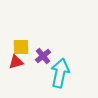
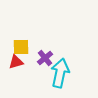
purple cross: moved 2 px right, 2 px down
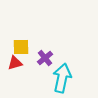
red triangle: moved 1 px left, 1 px down
cyan arrow: moved 2 px right, 5 px down
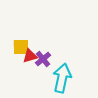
purple cross: moved 2 px left, 1 px down
red triangle: moved 15 px right, 7 px up
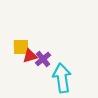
cyan arrow: rotated 20 degrees counterclockwise
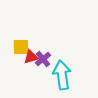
red triangle: moved 1 px right, 1 px down
cyan arrow: moved 3 px up
